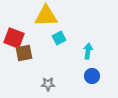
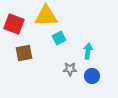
red square: moved 14 px up
gray star: moved 22 px right, 15 px up
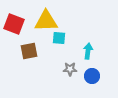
yellow triangle: moved 5 px down
cyan square: rotated 32 degrees clockwise
brown square: moved 5 px right, 2 px up
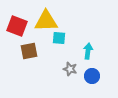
red square: moved 3 px right, 2 px down
gray star: rotated 16 degrees clockwise
